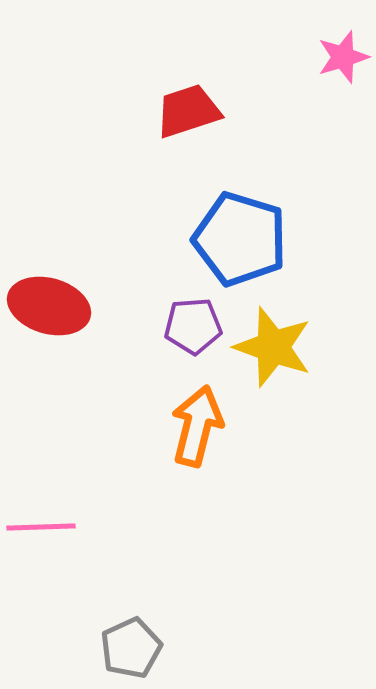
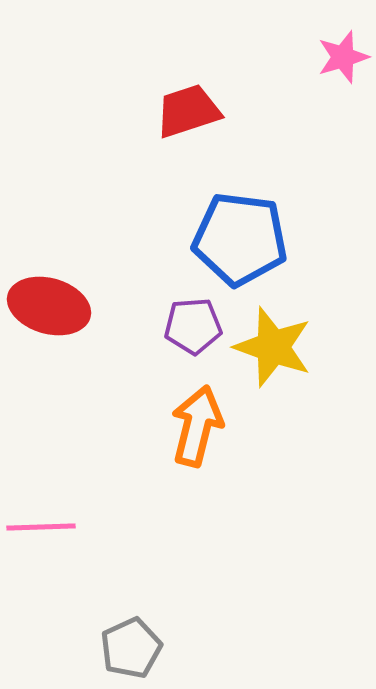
blue pentagon: rotated 10 degrees counterclockwise
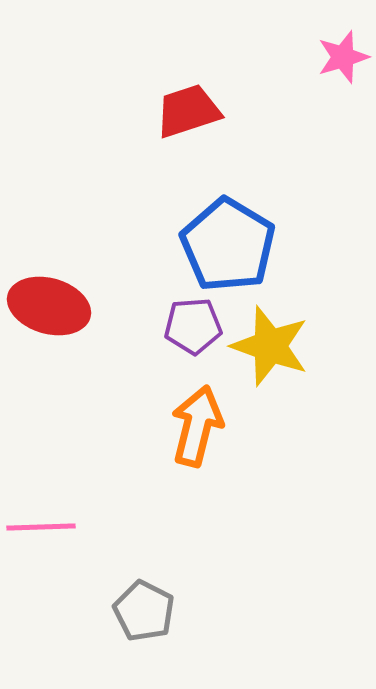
blue pentagon: moved 12 px left, 6 px down; rotated 24 degrees clockwise
yellow star: moved 3 px left, 1 px up
gray pentagon: moved 13 px right, 37 px up; rotated 20 degrees counterclockwise
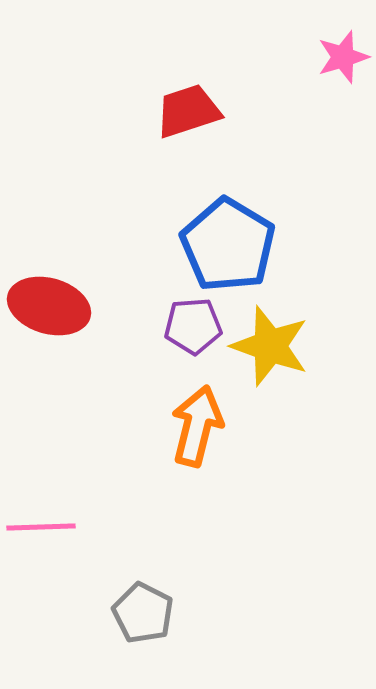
gray pentagon: moved 1 px left, 2 px down
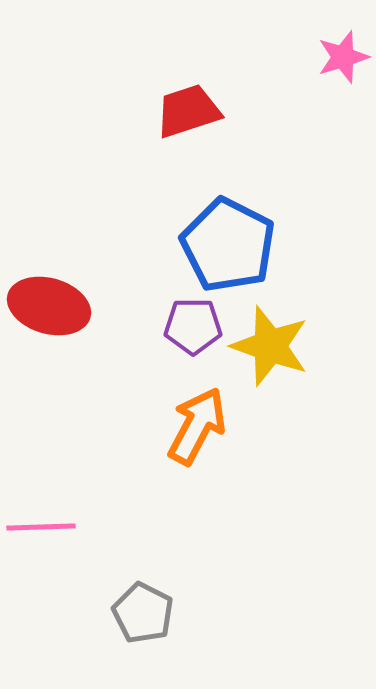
blue pentagon: rotated 4 degrees counterclockwise
purple pentagon: rotated 4 degrees clockwise
orange arrow: rotated 14 degrees clockwise
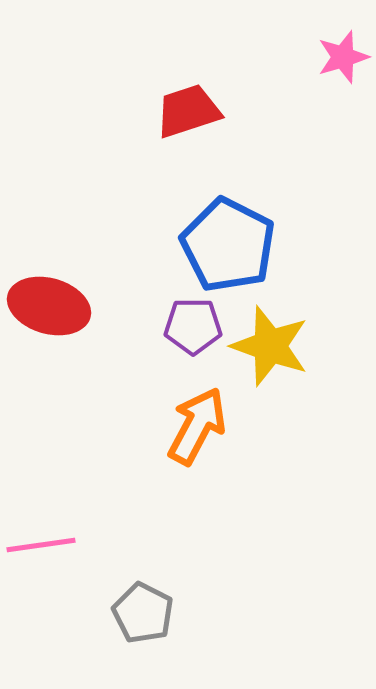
pink line: moved 18 px down; rotated 6 degrees counterclockwise
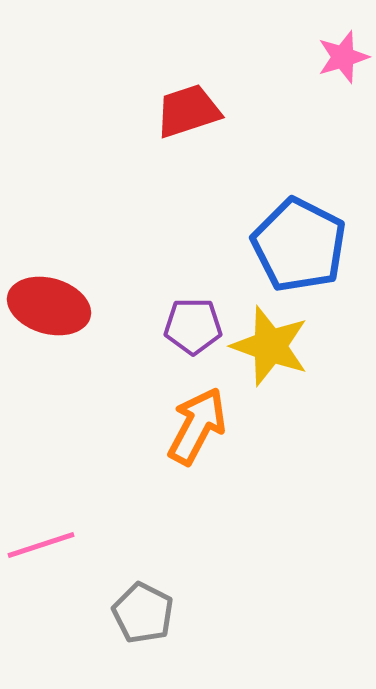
blue pentagon: moved 71 px right
pink line: rotated 10 degrees counterclockwise
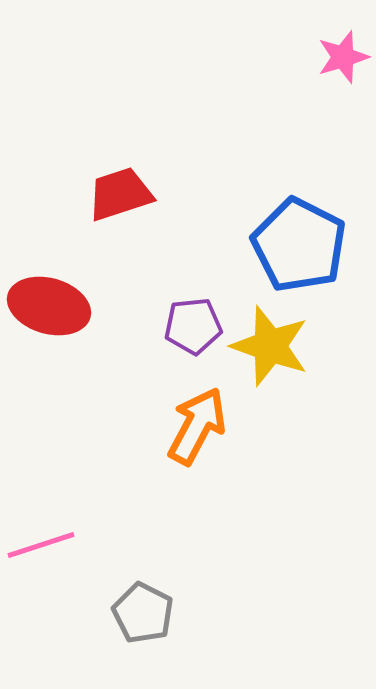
red trapezoid: moved 68 px left, 83 px down
purple pentagon: rotated 6 degrees counterclockwise
